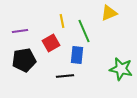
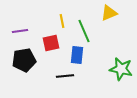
red square: rotated 18 degrees clockwise
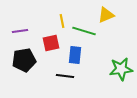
yellow triangle: moved 3 px left, 2 px down
green line: rotated 50 degrees counterclockwise
blue rectangle: moved 2 px left
green star: rotated 20 degrees counterclockwise
black line: rotated 12 degrees clockwise
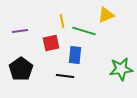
black pentagon: moved 3 px left, 9 px down; rotated 25 degrees counterclockwise
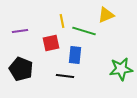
black pentagon: rotated 15 degrees counterclockwise
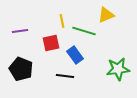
blue rectangle: rotated 42 degrees counterclockwise
green star: moved 3 px left
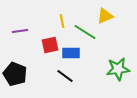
yellow triangle: moved 1 px left, 1 px down
green line: moved 1 px right, 1 px down; rotated 15 degrees clockwise
red square: moved 1 px left, 2 px down
blue rectangle: moved 4 px left, 2 px up; rotated 54 degrees counterclockwise
black pentagon: moved 6 px left, 5 px down
black line: rotated 30 degrees clockwise
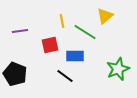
yellow triangle: rotated 18 degrees counterclockwise
blue rectangle: moved 4 px right, 3 px down
green star: rotated 15 degrees counterclockwise
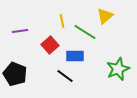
red square: rotated 30 degrees counterclockwise
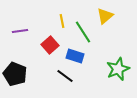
green line: moved 2 px left; rotated 25 degrees clockwise
blue rectangle: rotated 18 degrees clockwise
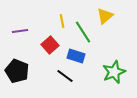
blue rectangle: moved 1 px right
green star: moved 4 px left, 3 px down
black pentagon: moved 2 px right, 3 px up
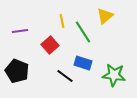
blue rectangle: moved 7 px right, 7 px down
green star: moved 3 px down; rotated 30 degrees clockwise
